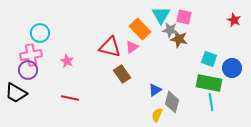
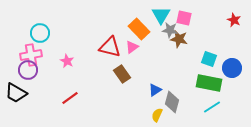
pink square: moved 1 px down
orange rectangle: moved 1 px left
red line: rotated 48 degrees counterclockwise
cyan line: moved 1 px right, 5 px down; rotated 66 degrees clockwise
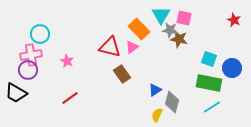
cyan circle: moved 1 px down
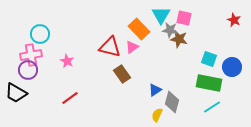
blue circle: moved 1 px up
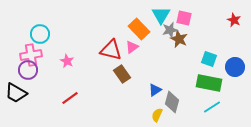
gray star: rotated 21 degrees counterclockwise
brown star: rotated 12 degrees clockwise
red triangle: moved 1 px right, 3 px down
blue circle: moved 3 px right
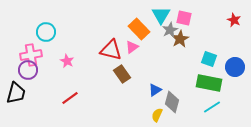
gray star: rotated 14 degrees counterclockwise
cyan circle: moved 6 px right, 2 px up
brown star: moved 1 px right; rotated 18 degrees clockwise
black trapezoid: rotated 105 degrees counterclockwise
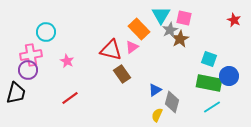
blue circle: moved 6 px left, 9 px down
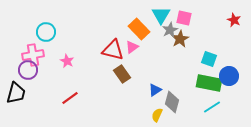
red triangle: moved 2 px right
pink cross: moved 2 px right
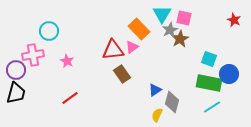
cyan triangle: moved 1 px right, 1 px up
cyan circle: moved 3 px right, 1 px up
red triangle: rotated 20 degrees counterclockwise
purple circle: moved 12 px left
blue circle: moved 2 px up
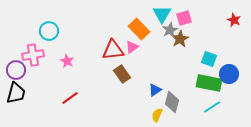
pink square: rotated 28 degrees counterclockwise
